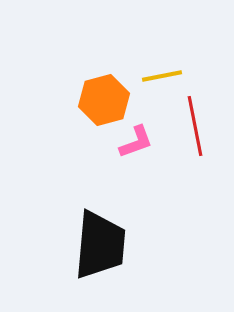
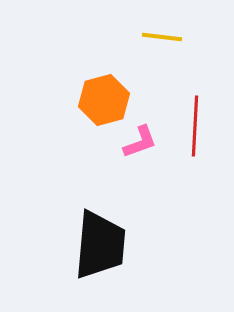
yellow line: moved 39 px up; rotated 18 degrees clockwise
red line: rotated 14 degrees clockwise
pink L-shape: moved 4 px right
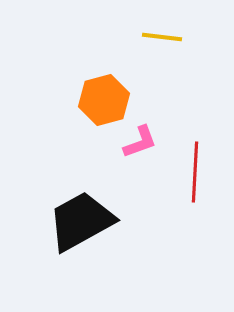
red line: moved 46 px down
black trapezoid: moved 19 px left, 24 px up; rotated 124 degrees counterclockwise
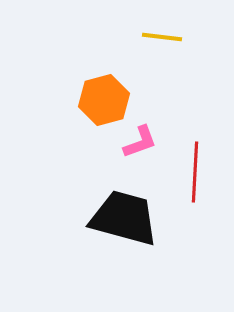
black trapezoid: moved 43 px right, 3 px up; rotated 44 degrees clockwise
